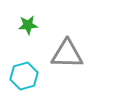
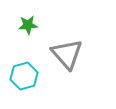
gray triangle: rotated 48 degrees clockwise
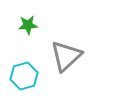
gray triangle: moved 1 px left, 2 px down; rotated 28 degrees clockwise
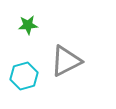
gray triangle: moved 5 px down; rotated 16 degrees clockwise
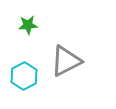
cyan hexagon: rotated 12 degrees counterclockwise
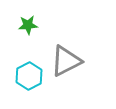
cyan hexagon: moved 5 px right
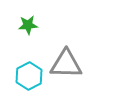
gray triangle: moved 3 px down; rotated 28 degrees clockwise
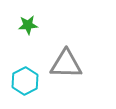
cyan hexagon: moved 4 px left, 5 px down
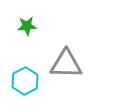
green star: moved 1 px left, 1 px down
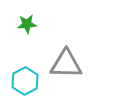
green star: moved 2 px up
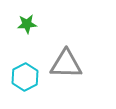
cyan hexagon: moved 4 px up
